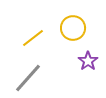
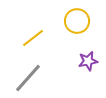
yellow circle: moved 4 px right, 7 px up
purple star: rotated 24 degrees clockwise
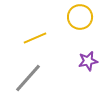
yellow circle: moved 3 px right, 4 px up
yellow line: moved 2 px right; rotated 15 degrees clockwise
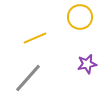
purple star: moved 1 px left, 3 px down
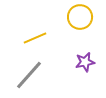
purple star: moved 2 px left, 2 px up
gray line: moved 1 px right, 3 px up
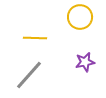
yellow line: rotated 25 degrees clockwise
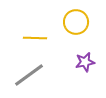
yellow circle: moved 4 px left, 5 px down
gray line: rotated 12 degrees clockwise
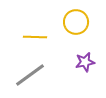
yellow line: moved 1 px up
gray line: moved 1 px right
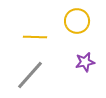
yellow circle: moved 1 px right, 1 px up
gray line: rotated 12 degrees counterclockwise
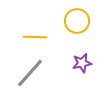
purple star: moved 3 px left, 1 px down
gray line: moved 2 px up
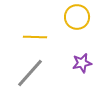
yellow circle: moved 4 px up
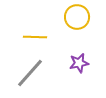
purple star: moved 3 px left
